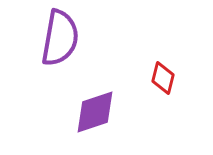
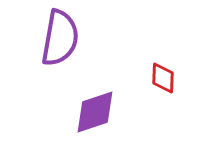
red diamond: rotated 12 degrees counterclockwise
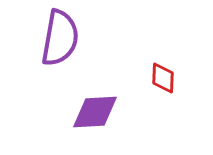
purple diamond: rotated 15 degrees clockwise
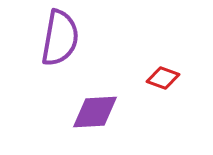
red diamond: rotated 72 degrees counterclockwise
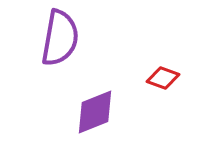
purple diamond: rotated 18 degrees counterclockwise
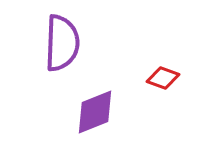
purple semicircle: moved 2 px right, 5 px down; rotated 8 degrees counterclockwise
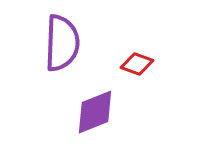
red diamond: moved 26 px left, 14 px up
